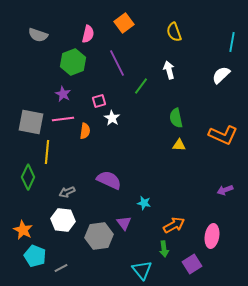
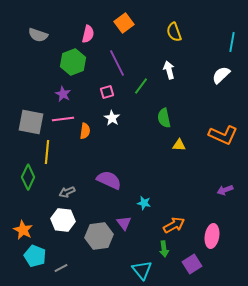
pink square: moved 8 px right, 9 px up
green semicircle: moved 12 px left
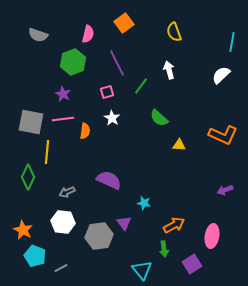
green semicircle: moved 5 px left; rotated 36 degrees counterclockwise
white hexagon: moved 2 px down
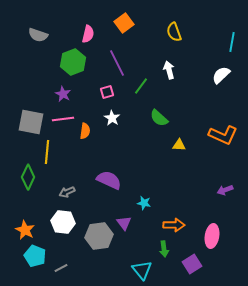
orange arrow: rotated 30 degrees clockwise
orange star: moved 2 px right
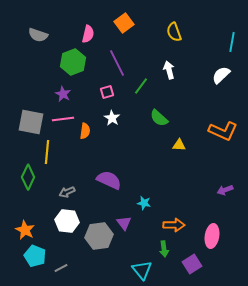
orange L-shape: moved 4 px up
white hexagon: moved 4 px right, 1 px up
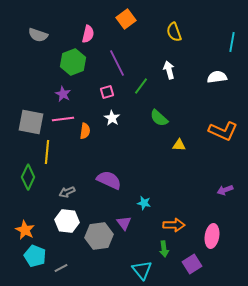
orange square: moved 2 px right, 4 px up
white semicircle: moved 4 px left, 2 px down; rotated 36 degrees clockwise
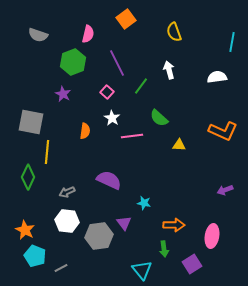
pink square: rotated 32 degrees counterclockwise
pink line: moved 69 px right, 17 px down
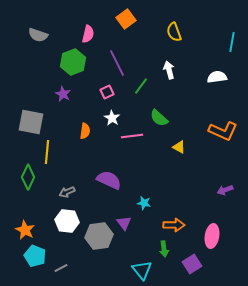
pink square: rotated 24 degrees clockwise
yellow triangle: moved 2 px down; rotated 24 degrees clockwise
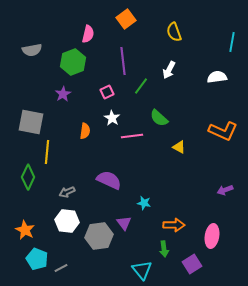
gray semicircle: moved 6 px left, 15 px down; rotated 30 degrees counterclockwise
purple line: moved 6 px right, 2 px up; rotated 20 degrees clockwise
white arrow: rotated 138 degrees counterclockwise
purple star: rotated 14 degrees clockwise
cyan pentagon: moved 2 px right, 3 px down
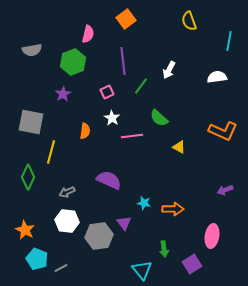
yellow semicircle: moved 15 px right, 11 px up
cyan line: moved 3 px left, 1 px up
yellow line: moved 4 px right; rotated 10 degrees clockwise
orange arrow: moved 1 px left, 16 px up
